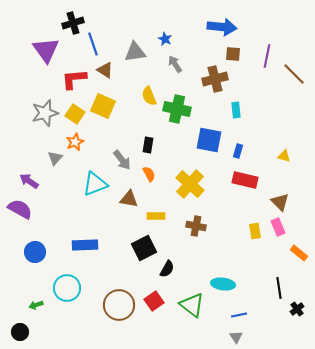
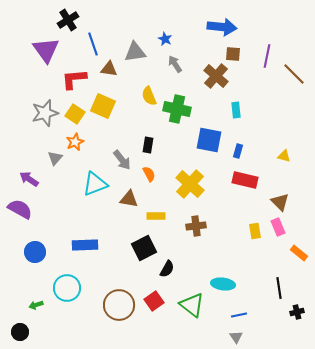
black cross at (73, 23): moved 5 px left, 3 px up; rotated 15 degrees counterclockwise
brown triangle at (105, 70): moved 4 px right, 1 px up; rotated 24 degrees counterclockwise
brown cross at (215, 79): moved 1 px right, 3 px up; rotated 35 degrees counterclockwise
purple arrow at (29, 181): moved 2 px up
brown cross at (196, 226): rotated 18 degrees counterclockwise
black cross at (297, 309): moved 3 px down; rotated 24 degrees clockwise
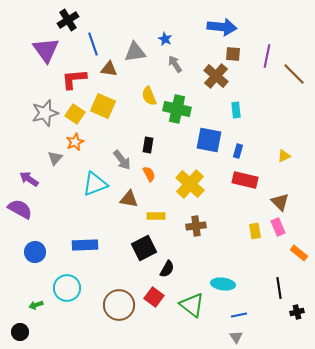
yellow triangle at (284, 156): rotated 40 degrees counterclockwise
red square at (154, 301): moved 4 px up; rotated 18 degrees counterclockwise
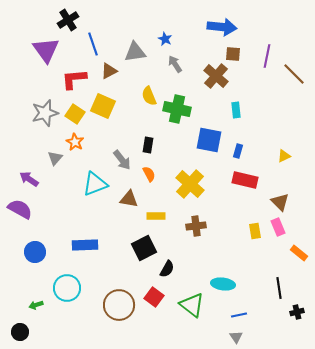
brown triangle at (109, 69): moved 2 px down; rotated 36 degrees counterclockwise
orange star at (75, 142): rotated 18 degrees counterclockwise
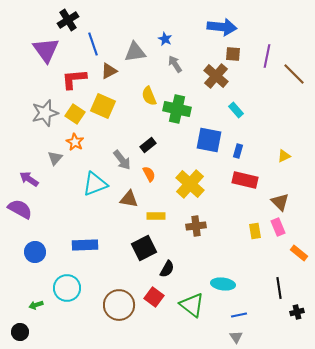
cyan rectangle at (236, 110): rotated 35 degrees counterclockwise
black rectangle at (148, 145): rotated 42 degrees clockwise
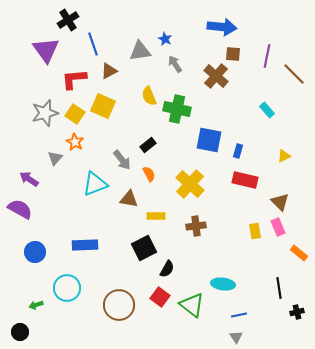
gray triangle at (135, 52): moved 5 px right, 1 px up
cyan rectangle at (236, 110): moved 31 px right
red square at (154, 297): moved 6 px right
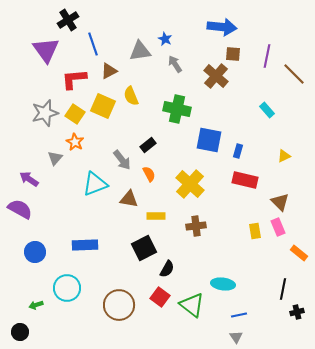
yellow semicircle at (149, 96): moved 18 px left
black line at (279, 288): moved 4 px right, 1 px down; rotated 20 degrees clockwise
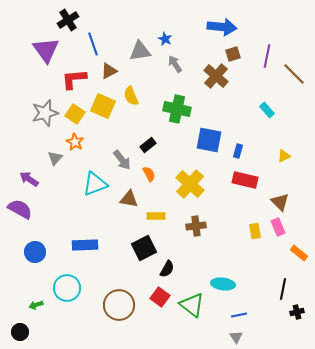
brown square at (233, 54): rotated 21 degrees counterclockwise
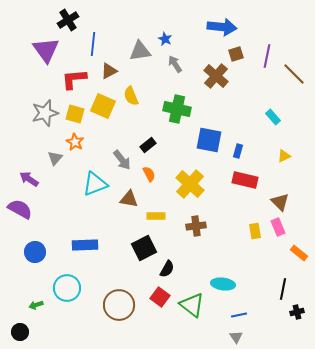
blue line at (93, 44): rotated 25 degrees clockwise
brown square at (233, 54): moved 3 px right
cyan rectangle at (267, 110): moved 6 px right, 7 px down
yellow square at (75, 114): rotated 18 degrees counterclockwise
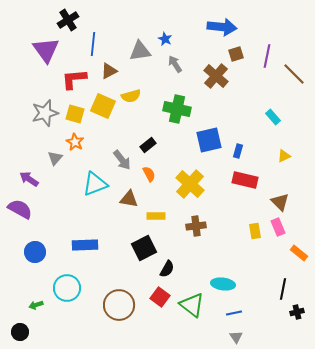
yellow semicircle at (131, 96): rotated 84 degrees counterclockwise
blue square at (209, 140): rotated 24 degrees counterclockwise
blue line at (239, 315): moved 5 px left, 2 px up
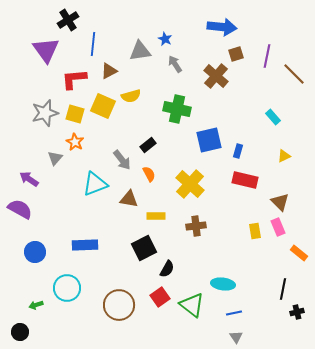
red square at (160, 297): rotated 18 degrees clockwise
